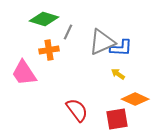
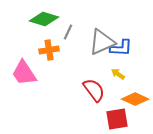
red semicircle: moved 17 px right, 20 px up
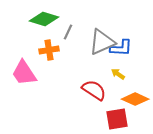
red semicircle: rotated 20 degrees counterclockwise
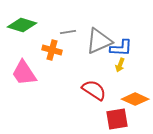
green diamond: moved 22 px left, 6 px down
gray line: rotated 56 degrees clockwise
gray triangle: moved 3 px left, 1 px up
orange cross: moved 3 px right; rotated 24 degrees clockwise
yellow arrow: moved 2 px right, 9 px up; rotated 104 degrees counterclockwise
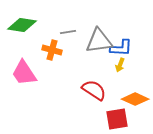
green diamond: rotated 8 degrees counterclockwise
gray triangle: rotated 16 degrees clockwise
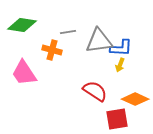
red semicircle: moved 1 px right, 1 px down
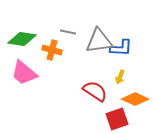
green diamond: moved 14 px down
gray line: rotated 21 degrees clockwise
yellow arrow: moved 12 px down
pink trapezoid: rotated 16 degrees counterclockwise
red square: rotated 10 degrees counterclockwise
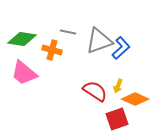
gray triangle: rotated 12 degrees counterclockwise
blue L-shape: rotated 45 degrees counterclockwise
yellow arrow: moved 2 px left, 9 px down
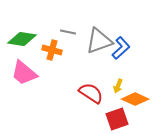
red semicircle: moved 4 px left, 2 px down
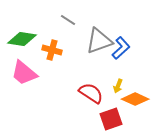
gray line: moved 12 px up; rotated 21 degrees clockwise
red square: moved 6 px left
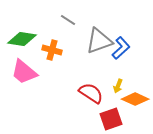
pink trapezoid: moved 1 px up
